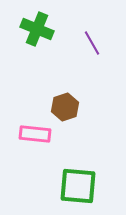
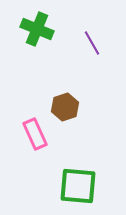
pink rectangle: rotated 60 degrees clockwise
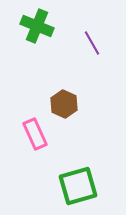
green cross: moved 3 px up
brown hexagon: moved 1 px left, 3 px up; rotated 16 degrees counterclockwise
green square: rotated 21 degrees counterclockwise
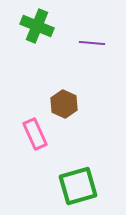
purple line: rotated 55 degrees counterclockwise
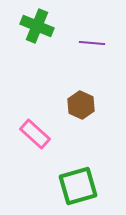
brown hexagon: moved 17 px right, 1 px down
pink rectangle: rotated 24 degrees counterclockwise
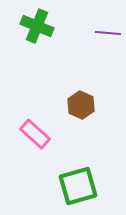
purple line: moved 16 px right, 10 px up
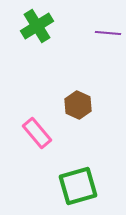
green cross: rotated 36 degrees clockwise
brown hexagon: moved 3 px left
pink rectangle: moved 2 px right, 1 px up; rotated 8 degrees clockwise
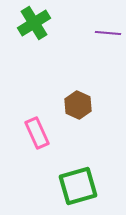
green cross: moved 3 px left, 3 px up
pink rectangle: rotated 16 degrees clockwise
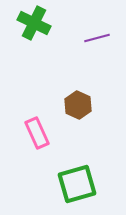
green cross: rotated 32 degrees counterclockwise
purple line: moved 11 px left, 5 px down; rotated 20 degrees counterclockwise
green square: moved 1 px left, 2 px up
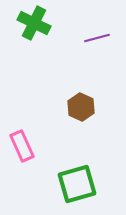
brown hexagon: moved 3 px right, 2 px down
pink rectangle: moved 15 px left, 13 px down
